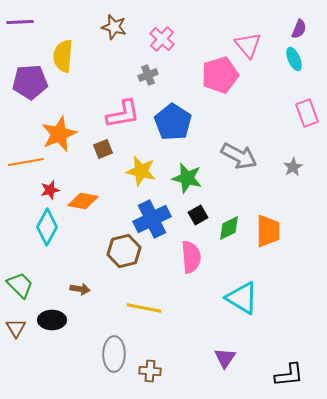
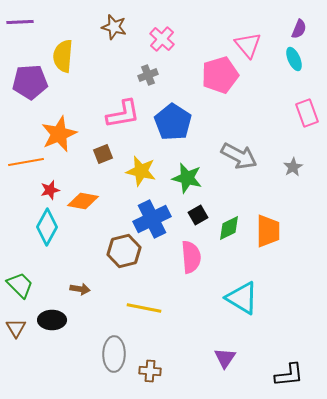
brown square: moved 5 px down
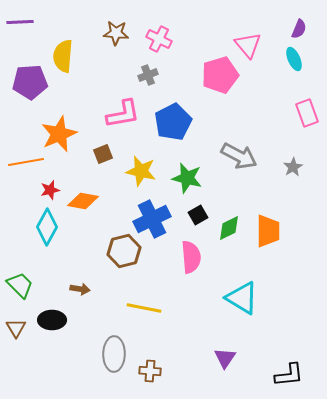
brown star: moved 2 px right, 6 px down; rotated 10 degrees counterclockwise
pink cross: moved 3 px left; rotated 15 degrees counterclockwise
blue pentagon: rotated 12 degrees clockwise
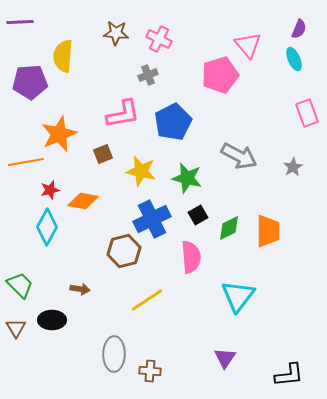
cyan triangle: moved 4 px left, 2 px up; rotated 36 degrees clockwise
yellow line: moved 3 px right, 8 px up; rotated 44 degrees counterclockwise
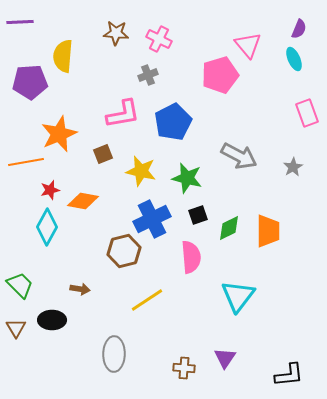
black square: rotated 12 degrees clockwise
brown cross: moved 34 px right, 3 px up
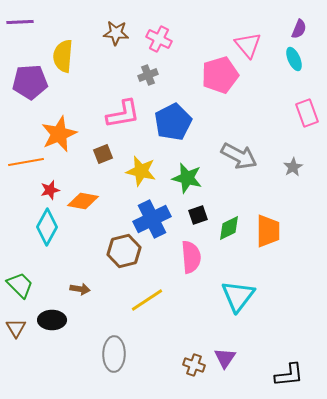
brown cross: moved 10 px right, 3 px up; rotated 15 degrees clockwise
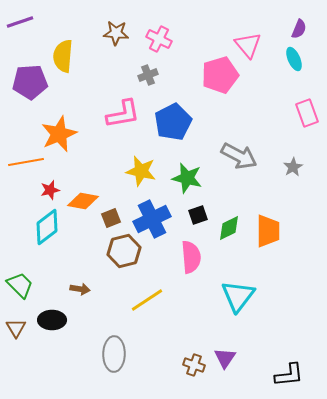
purple line: rotated 16 degrees counterclockwise
brown square: moved 8 px right, 64 px down
cyan diamond: rotated 24 degrees clockwise
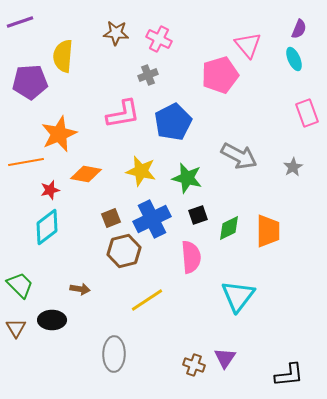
orange diamond: moved 3 px right, 27 px up
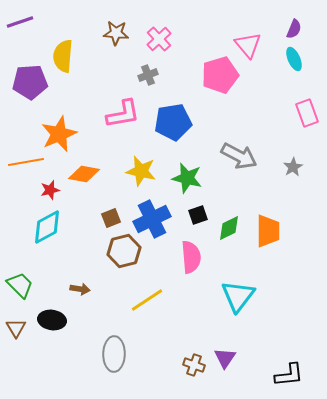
purple semicircle: moved 5 px left
pink cross: rotated 20 degrees clockwise
blue pentagon: rotated 18 degrees clockwise
orange diamond: moved 2 px left
cyan diamond: rotated 9 degrees clockwise
black ellipse: rotated 8 degrees clockwise
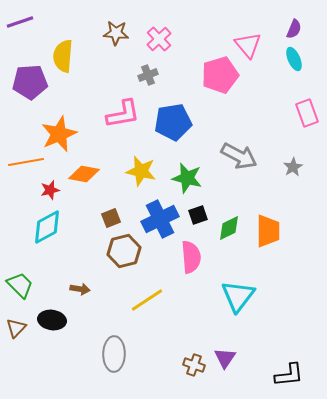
blue cross: moved 8 px right
brown triangle: rotated 15 degrees clockwise
